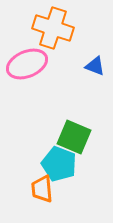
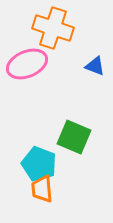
cyan pentagon: moved 20 px left
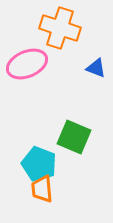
orange cross: moved 7 px right
blue triangle: moved 1 px right, 2 px down
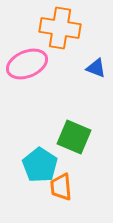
orange cross: rotated 9 degrees counterclockwise
cyan pentagon: moved 1 px right, 1 px down; rotated 12 degrees clockwise
orange trapezoid: moved 19 px right, 2 px up
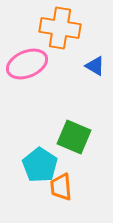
blue triangle: moved 1 px left, 2 px up; rotated 10 degrees clockwise
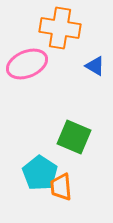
cyan pentagon: moved 8 px down
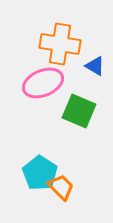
orange cross: moved 16 px down
pink ellipse: moved 16 px right, 19 px down
green square: moved 5 px right, 26 px up
orange trapezoid: rotated 140 degrees clockwise
